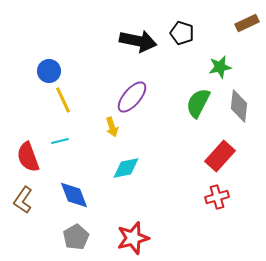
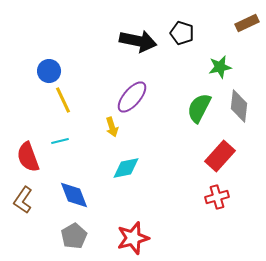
green semicircle: moved 1 px right, 5 px down
gray pentagon: moved 2 px left, 1 px up
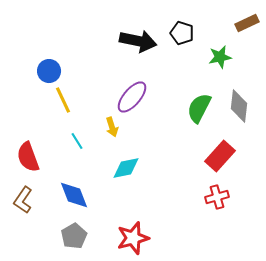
green star: moved 10 px up
cyan line: moved 17 px right; rotated 72 degrees clockwise
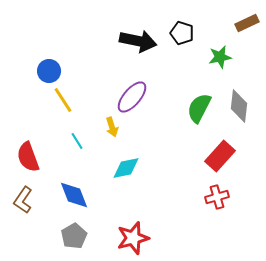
yellow line: rotated 8 degrees counterclockwise
